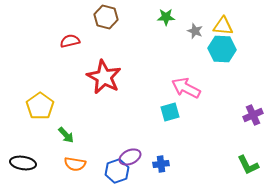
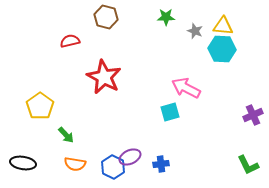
blue hexagon: moved 4 px left, 4 px up; rotated 15 degrees counterclockwise
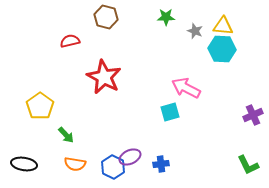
black ellipse: moved 1 px right, 1 px down
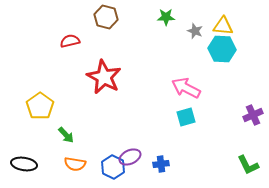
cyan square: moved 16 px right, 5 px down
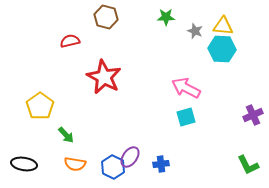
purple ellipse: rotated 30 degrees counterclockwise
